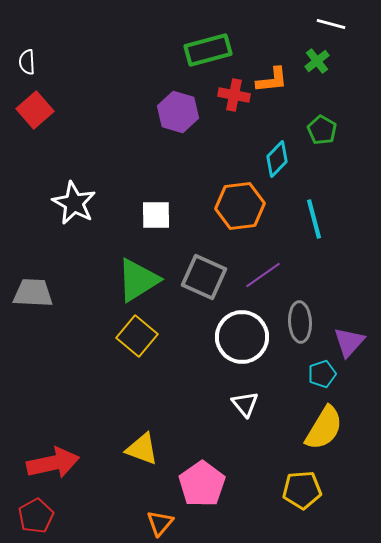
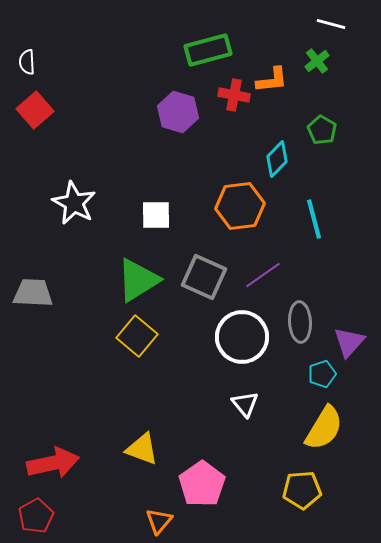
orange triangle: moved 1 px left, 2 px up
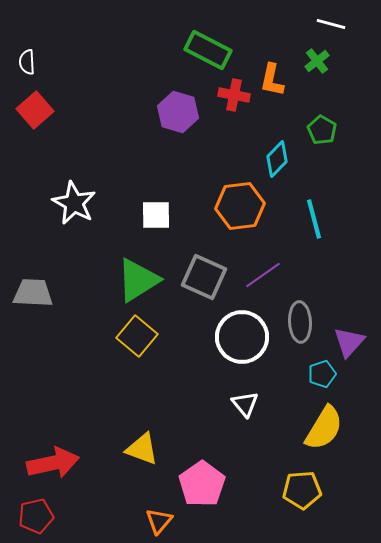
green rectangle: rotated 42 degrees clockwise
orange L-shape: rotated 108 degrees clockwise
red pentagon: rotated 16 degrees clockwise
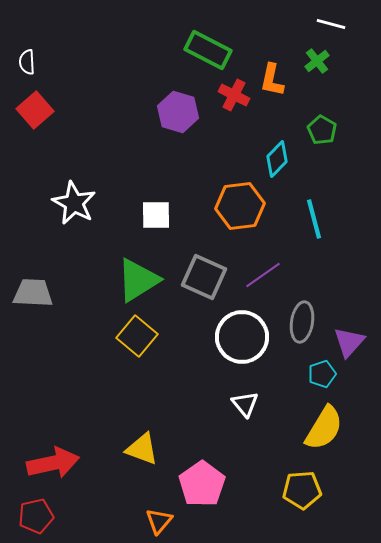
red cross: rotated 16 degrees clockwise
gray ellipse: moved 2 px right; rotated 12 degrees clockwise
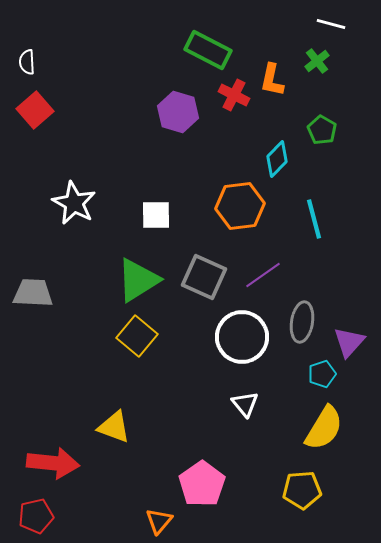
yellow triangle: moved 28 px left, 22 px up
red arrow: rotated 18 degrees clockwise
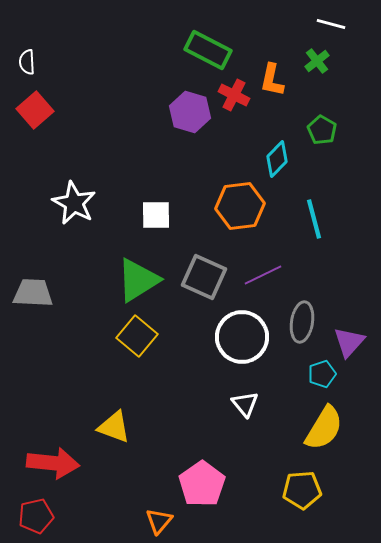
purple hexagon: moved 12 px right
purple line: rotated 9 degrees clockwise
